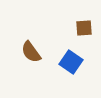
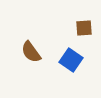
blue square: moved 2 px up
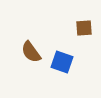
blue square: moved 9 px left, 2 px down; rotated 15 degrees counterclockwise
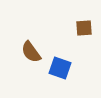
blue square: moved 2 px left, 6 px down
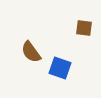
brown square: rotated 12 degrees clockwise
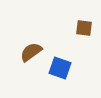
brown semicircle: rotated 90 degrees clockwise
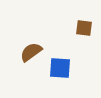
blue square: rotated 15 degrees counterclockwise
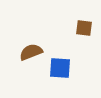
brown semicircle: rotated 15 degrees clockwise
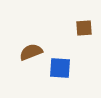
brown square: rotated 12 degrees counterclockwise
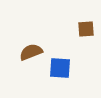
brown square: moved 2 px right, 1 px down
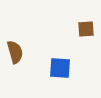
brown semicircle: moved 16 px left; rotated 95 degrees clockwise
